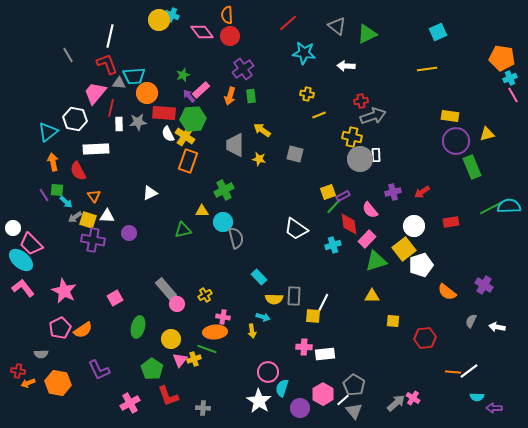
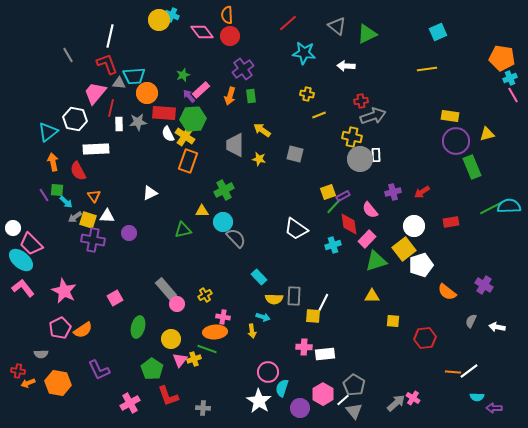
gray semicircle at (236, 238): rotated 30 degrees counterclockwise
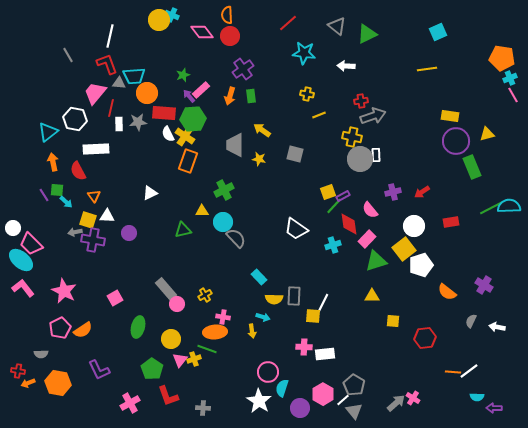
gray arrow at (75, 217): moved 15 px down; rotated 24 degrees clockwise
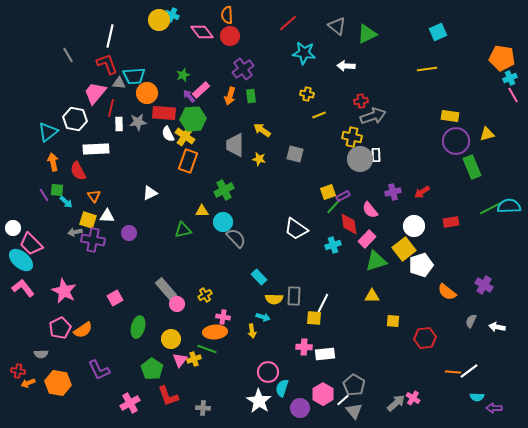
yellow square at (313, 316): moved 1 px right, 2 px down
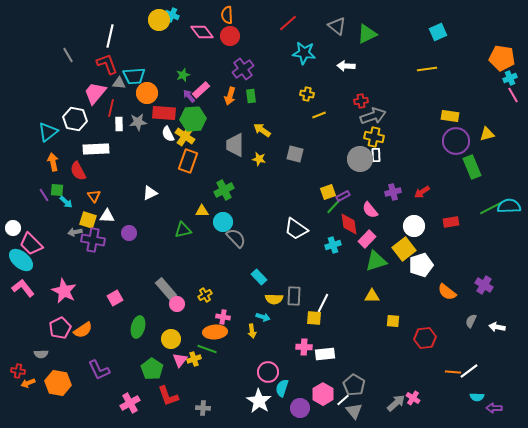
yellow cross at (352, 137): moved 22 px right
